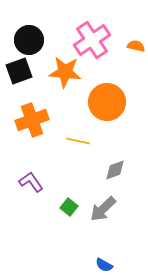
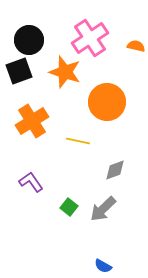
pink cross: moved 2 px left, 2 px up
orange star: rotated 12 degrees clockwise
orange cross: moved 1 px down; rotated 12 degrees counterclockwise
blue semicircle: moved 1 px left, 1 px down
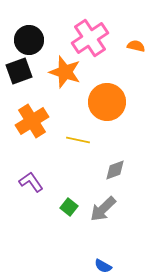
yellow line: moved 1 px up
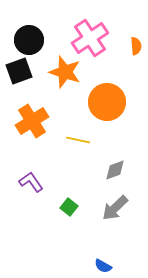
orange semicircle: rotated 72 degrees clockwise
gray arrow: moved 12 px right, 1 px up
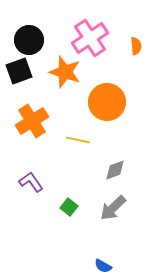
gray arrow: moved 2 px left
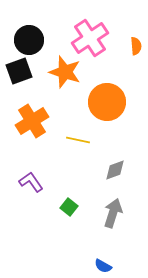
gray arrow: moved 5 px down; rotated 152 degrees clockwise
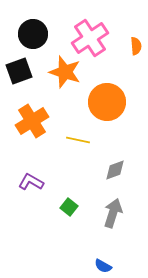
black circle: moved 4 px right, 6 px up
purple L-shape: rotated 25 degrees counterclockwise
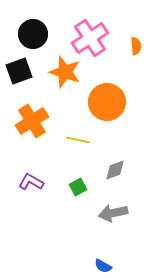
green square: moved 9 px right, 20 px up; rotated 24 degrees clockwise
gray arrow: rotated 120 degrees counterclockwise
